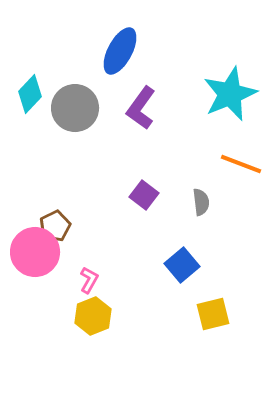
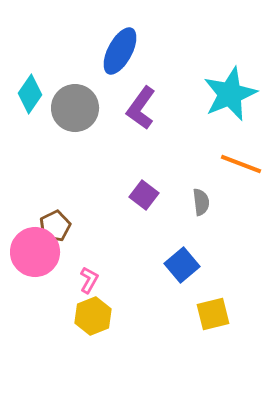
cyan diamond: rotated 9 degrees counterclockwise
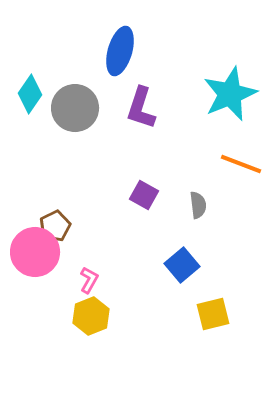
blue ellipse: rotated 12 degrees counterclockwise
purple L-shape: rotated 18 degrees counterclockwise
purple square: rotated 8 degrees counterclockwise
gray semicircle: moved 3 px left, 3 px down
yellow hexagon: moved 2 px left
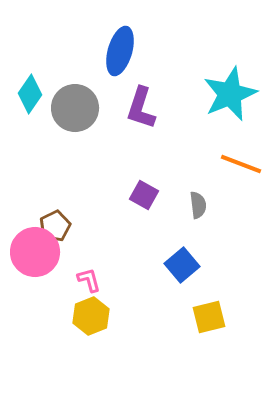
pink L-shape: rotated 44 degrees counterclockwise
yellow square: moved 4 px left, 3 px down
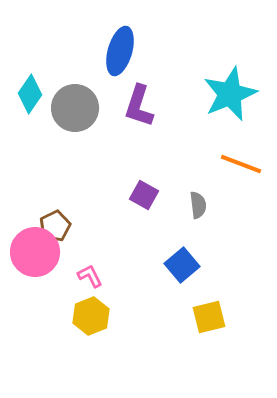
purple L-shape: moved 2 px left, 2 px up
pink L-shape: moved 1 px right, 4 px up; rotated 12 degrees counterclockwise
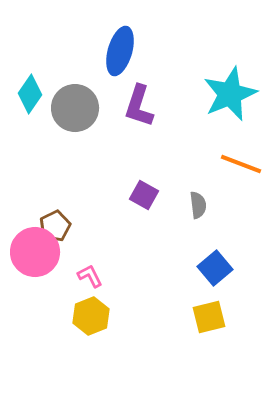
blue square: moved 33 px right, 3 px down
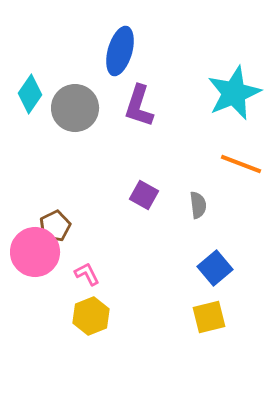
cyan star: moved 4 px right, 1 px up
pink L-shape: moved 3 px left, 2 px up
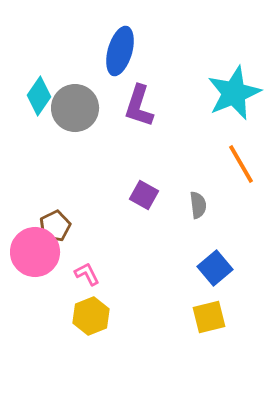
cyan diamond: moved 9 px right, 2 px down
orange line: rotated 39 degrees clockwise
